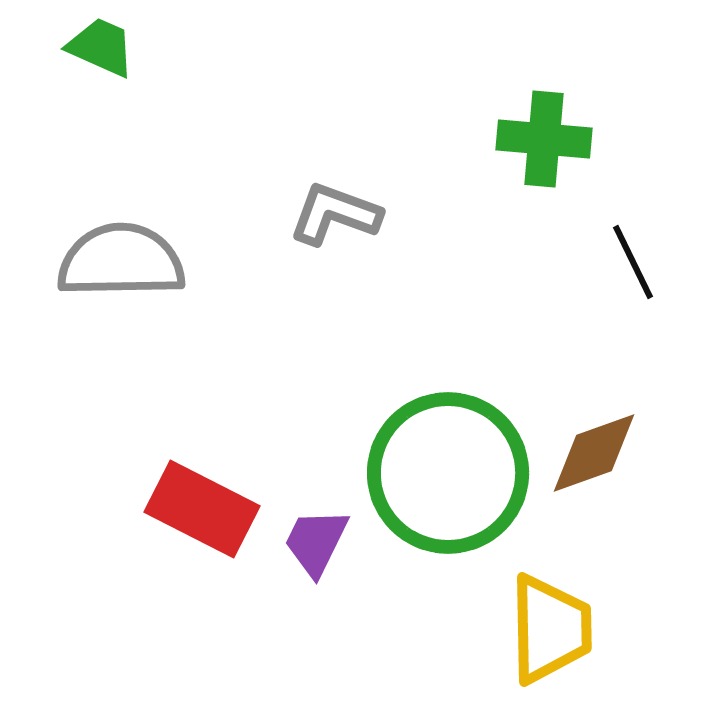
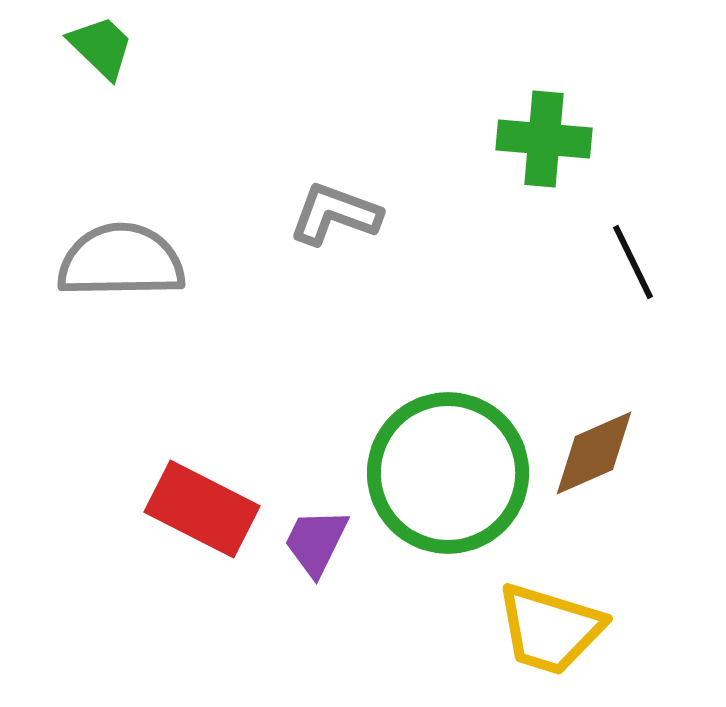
green trapezoid: rotated 20 degrees clockwise
brown diamond: rotated 4 degrees counterclockwise
yellow trapezoid: rotated 108 degrees clockwise
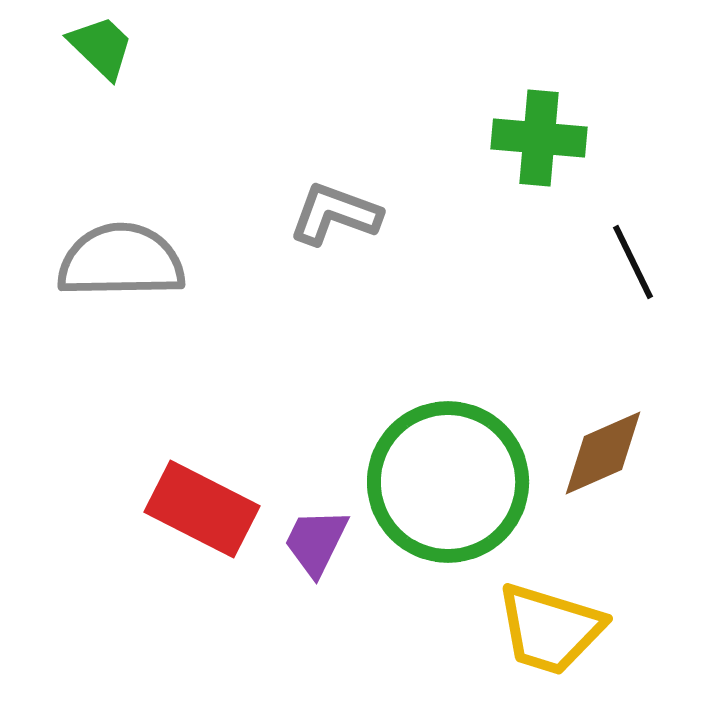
green cross: moved 5 px left, 1 px up
brown diamond: moved 9 px right
green circle: moved 9 px down
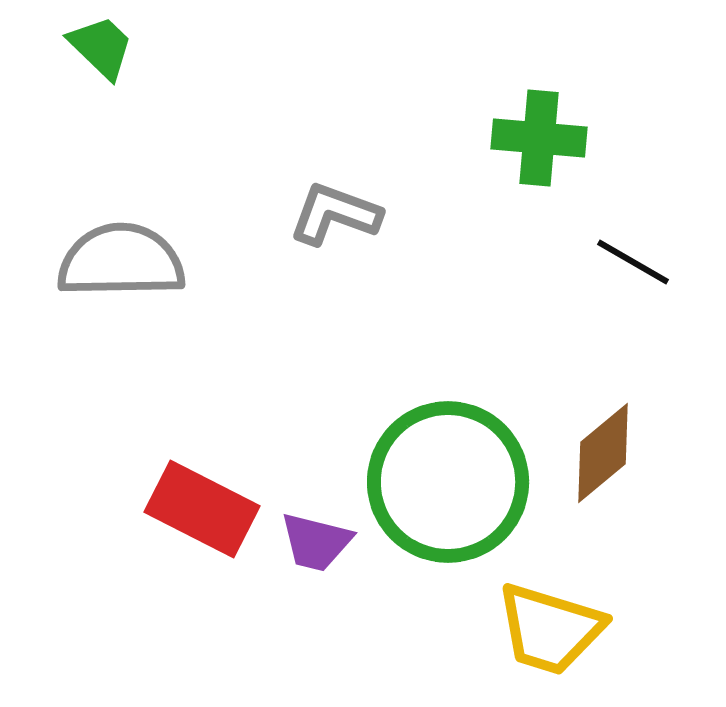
black line: rotated 34 degrees counterclockwise
brown diamond: rotated 16 degrees counterclockwise
purple trapezoid: rotated 102 degrees counterclockwise
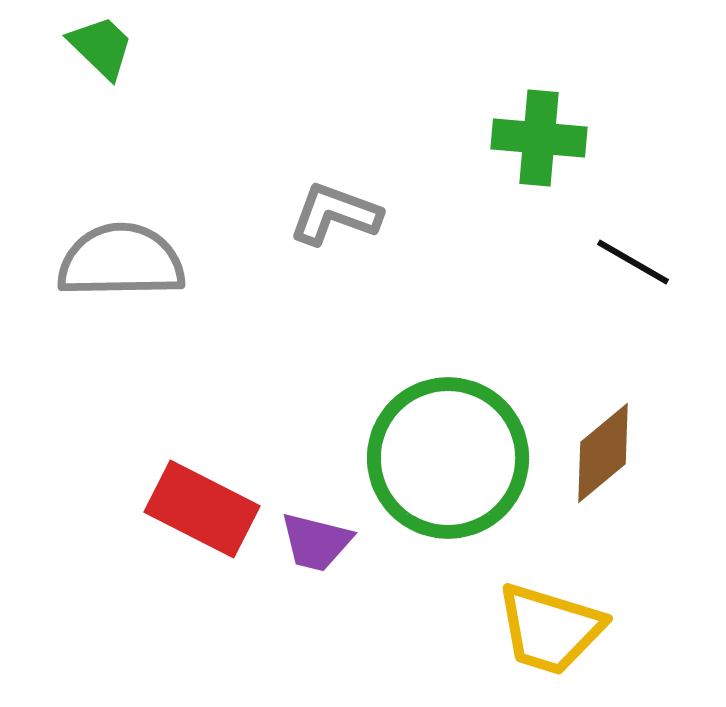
green circle: moved 24 px up
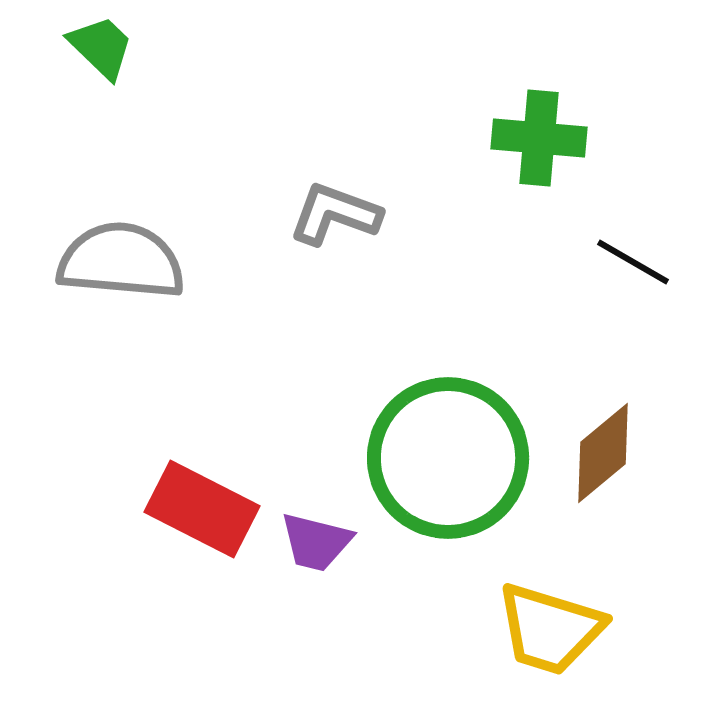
gray semicircle: rotated 6 degrees clockwise
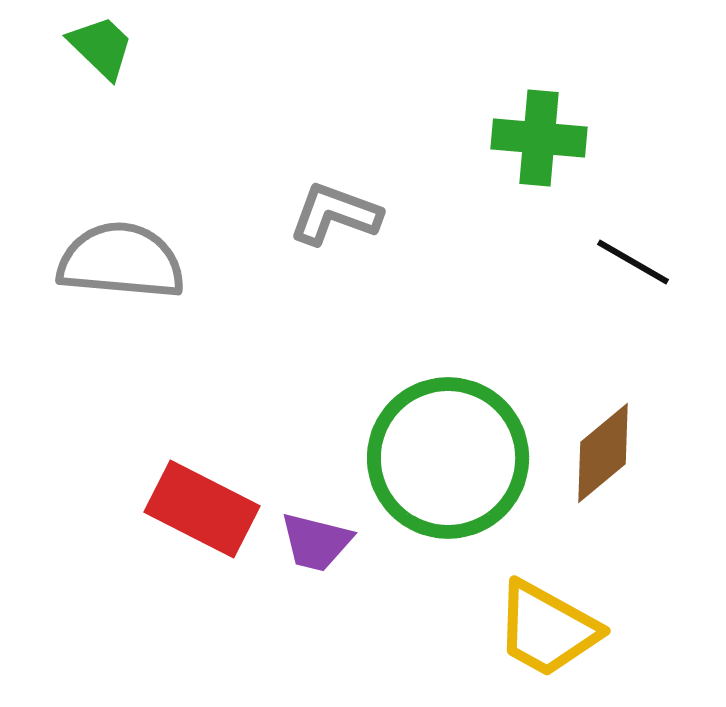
yellow trapezoid: moved 3 px left; rotated 12 degrees clockwise
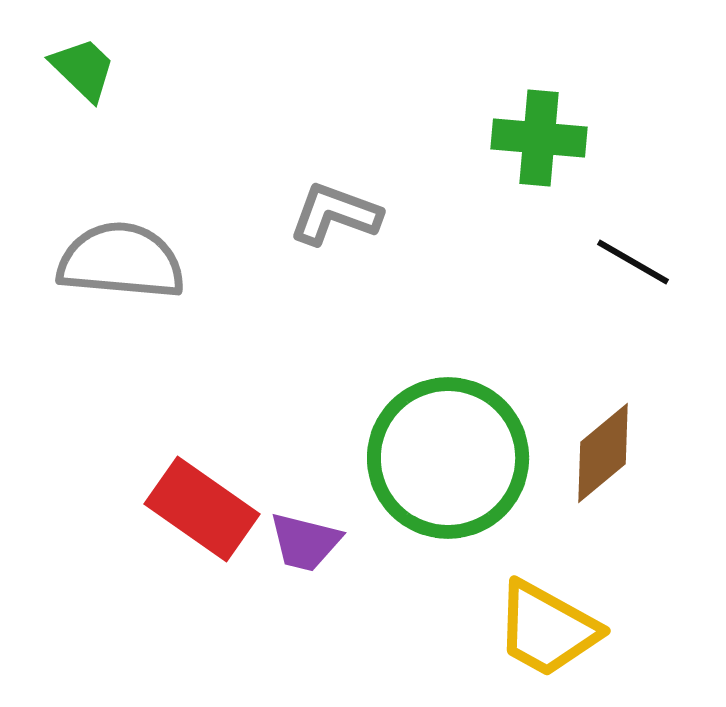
green trapezoid: moved 18 px left, 22 px down
red rectangle: rotated 8 degrees clockwise
purple trapezoid: moved 11 px left
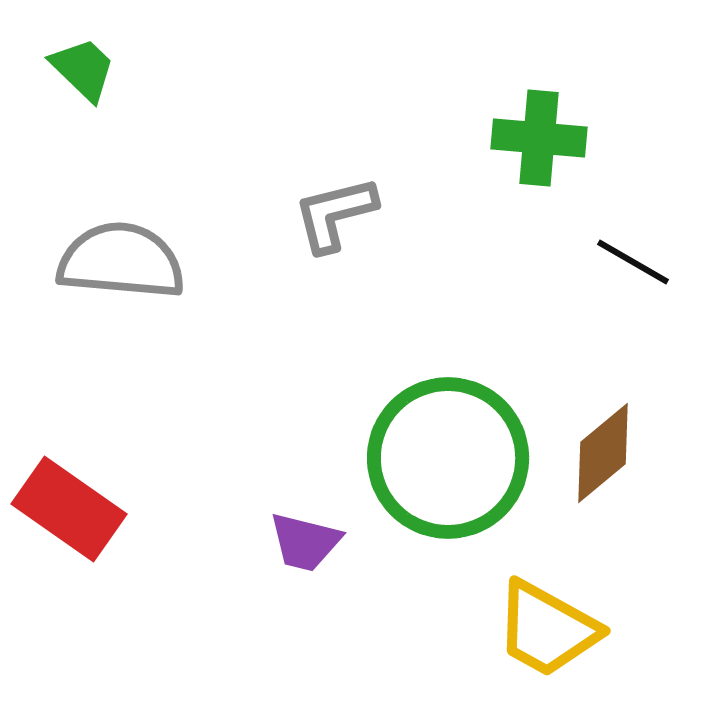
gray L-shape: rotated 34 degrees counterclockwise
red rectangle: moved 133 px left
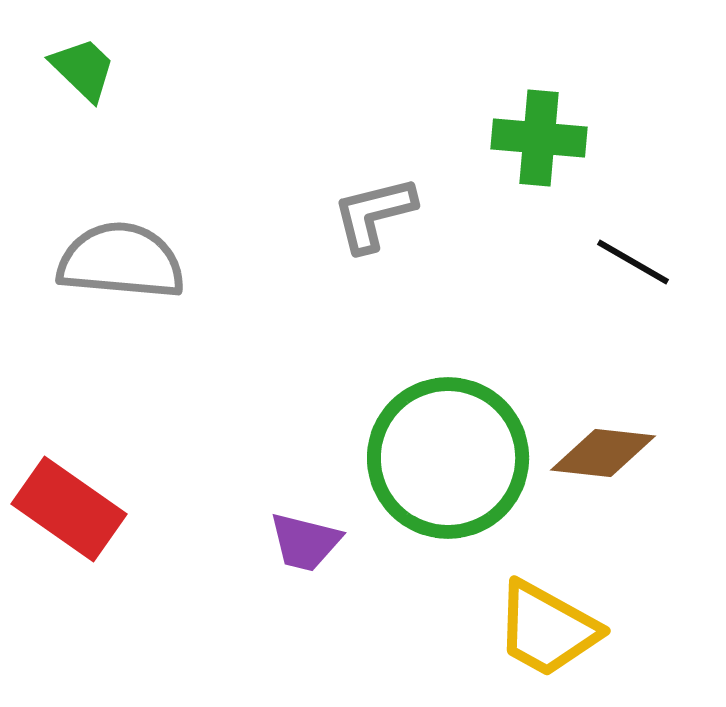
gray L-shape: moved 39 px right
brown diamond: rotated 46 degrees clockwise
